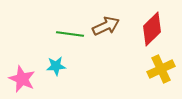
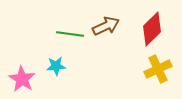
yellow cross: moved 3 px left
pink star: rotated 8 degrees clockwise
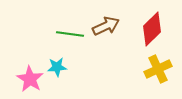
cyan star: moved 1 px right, 1 px down
pink star: moved 8 px right
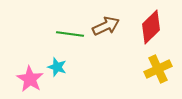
red diamond: moved 1 px left, 2 px up
cyan star: rotated 24 degrees clockwise
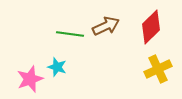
pink star: rotated 20 degrees clockwise
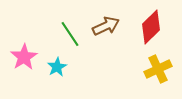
green line: rotated 48 degrees clockwise
cyan star: rotated 24 degrees clockwise
pink star: moved 6 px left, 22 px up; rotated 12 degrees counterclockwise
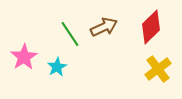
brown arrow: moved 2 px left, 1 px down
yellow cross: rotated 12 degrees counterclockwise
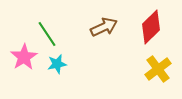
green line: moved 23 px left
cyan star: moved 3 px up; rotated 18 degrees clockwise
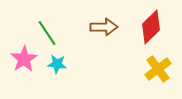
brown arrow: rotated 24 degrees clockwise
green line: moved 1 px up
pink star: moved 2 px down
cyan star: rotated 18 degrees clockwise
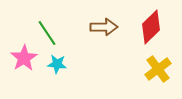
pink star: moved 1 px up
